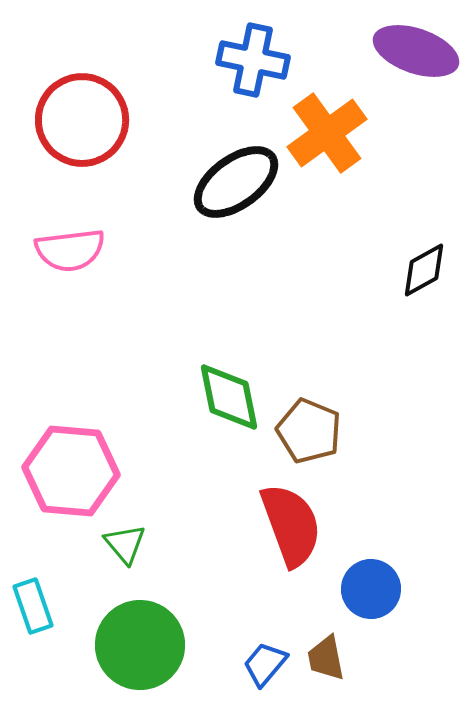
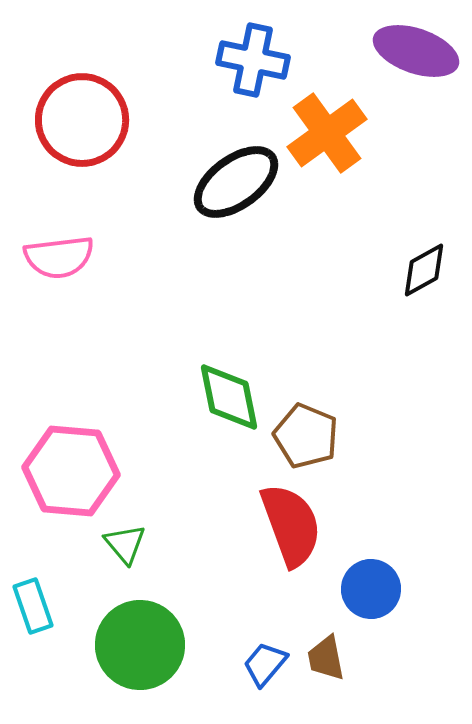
pink semicircle: moved 11 px left, 7 px down
brown pentagon: moved 3 px left, 5 px down
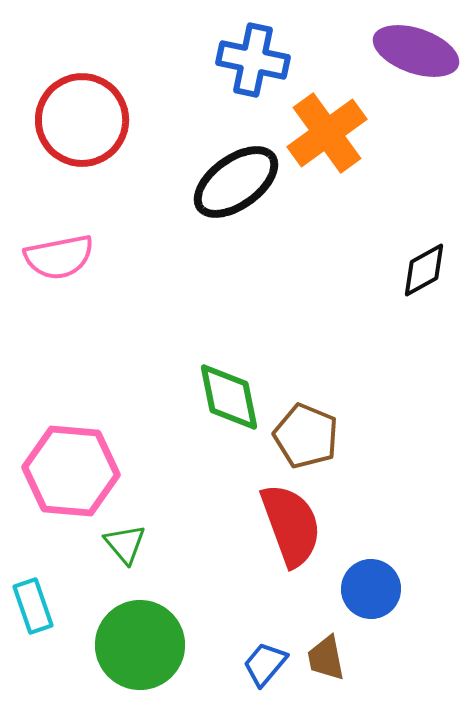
pink semicircle: rotated 4 degrees counterclockwise
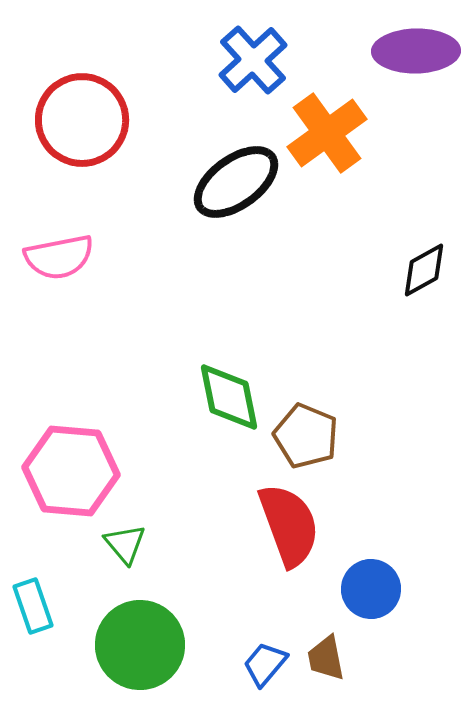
purple ellipse: rotated 20 degrees counterclockwise
blue cross: rotated 36 degrees clockwise
red semicircle: moved 2 px left
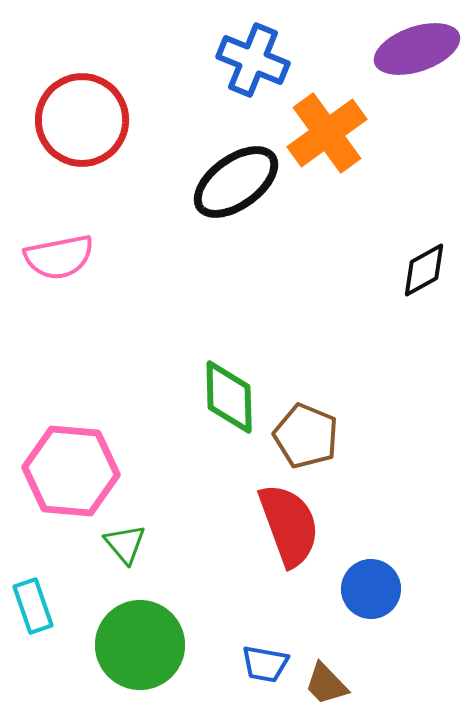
purple ellipse: moved 1 px right, 2 px up; rotated 18 degrees counterclockwise
blue cross: rotated 26 degrees counterclockwise
green diamond: rotated 10 degrees clockwise
brown trapezoid: moved 26 px down; rotated 33 degrees counterclockwise
blue trapezoid: rotated 120 degrees counterclockwise
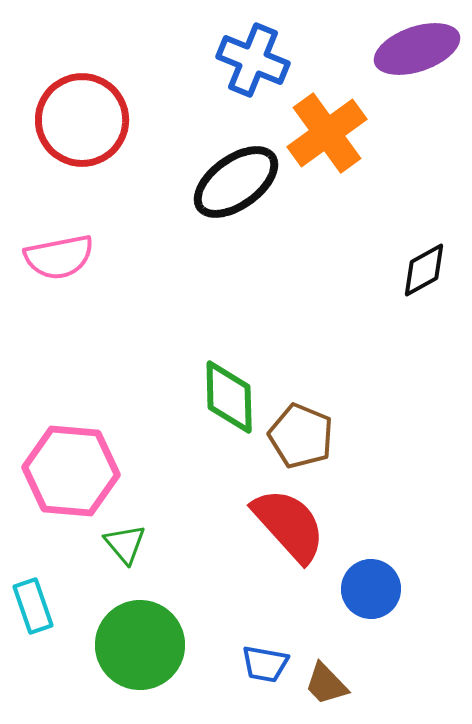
brown pentagon: moved 5 px left
red semicircle: rotated 22 degrees counterclockwise
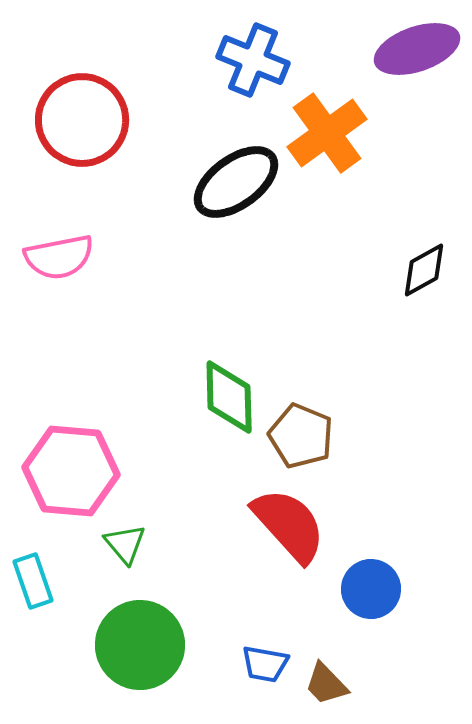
cyan rectangle: moved 25 px up
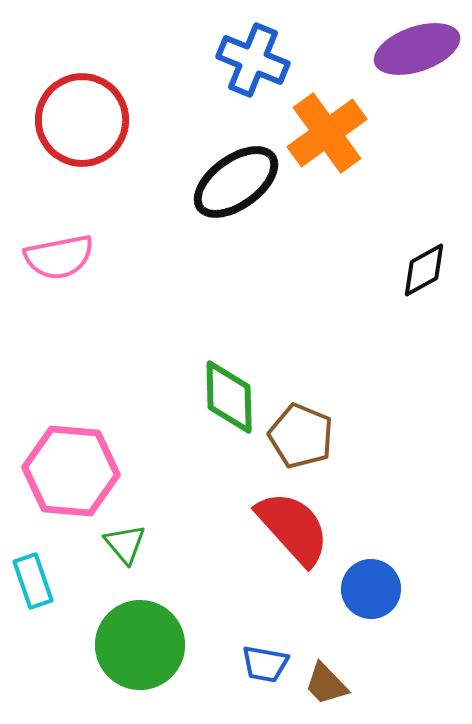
red semicircle: moved 4 px right, 3 px down
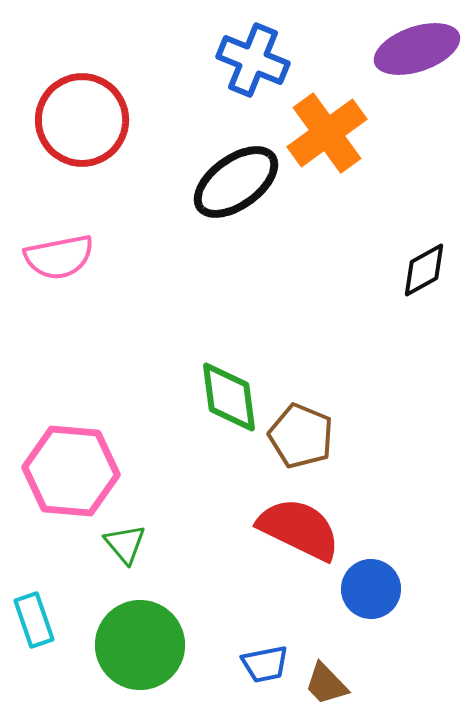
green diamond: rotated 6 degrees counterclockwise
red semicircle: moved 6 px right, 1 px down; rotated 22 degrees counterclockwise
cyan rectangle: moved 1 px right, 39 px down
blue trapezoid: rotated 21 degrees counterclockwise
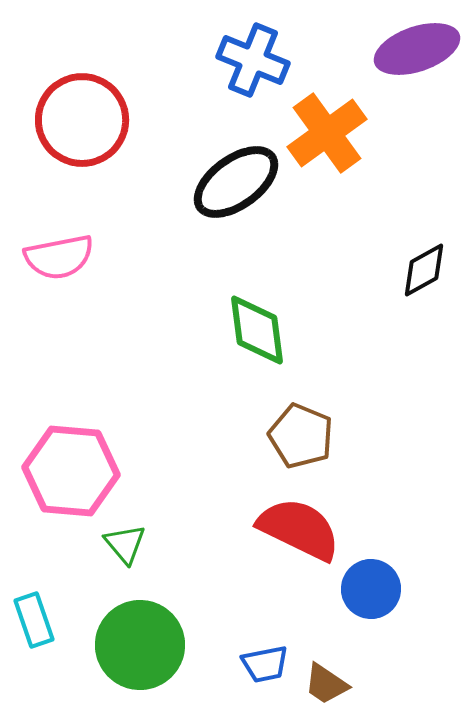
green diamond: moved 28 px right, 67 px up
brown trapezoid: rotated 12 degrees counterclockwise
